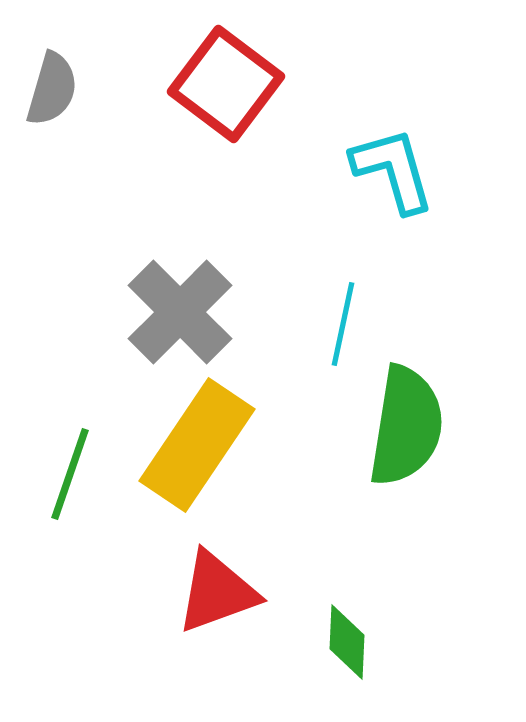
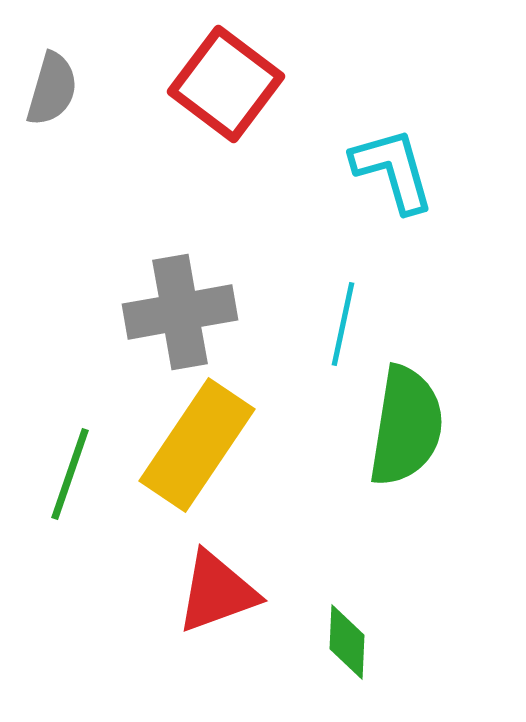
gray cross: rotated 35 degrees clockwise
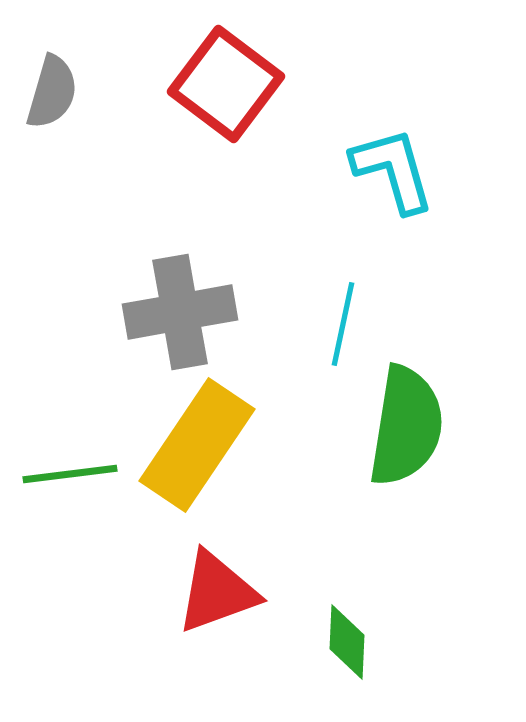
gray semicircle: moved 3 px down
green line: rotated 64 degrees clockwise
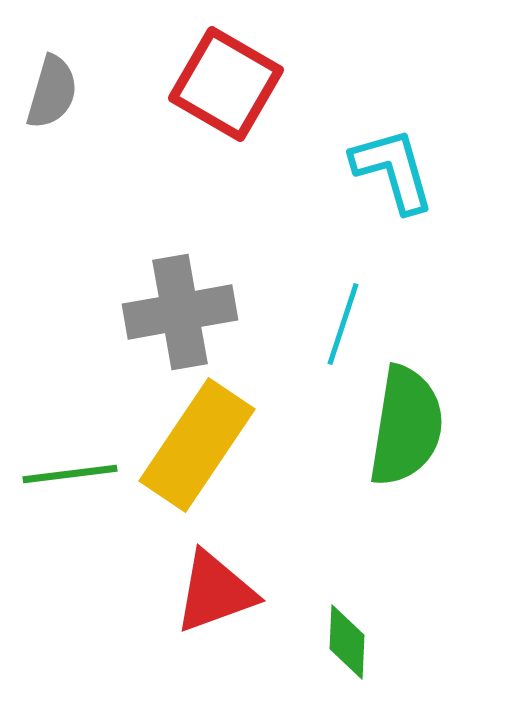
red square: rotated 7 degrees counterclockwise
cyan line: rotated 6 degrees clockwise
red triangle: moved 2 px left
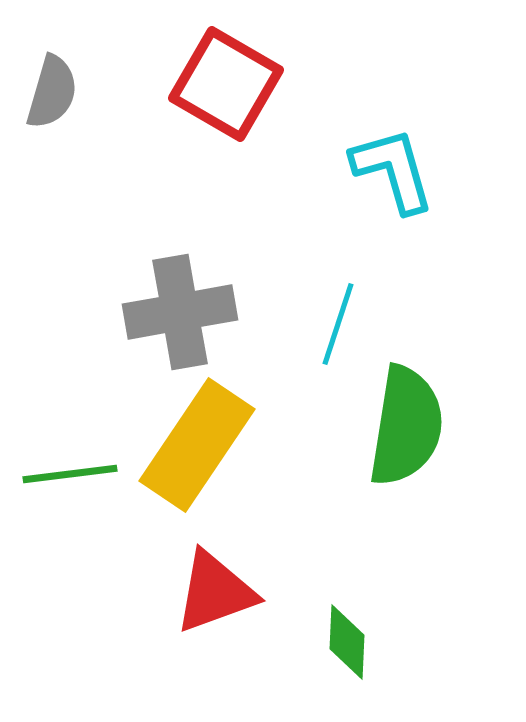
cyan line: moved 5 px left
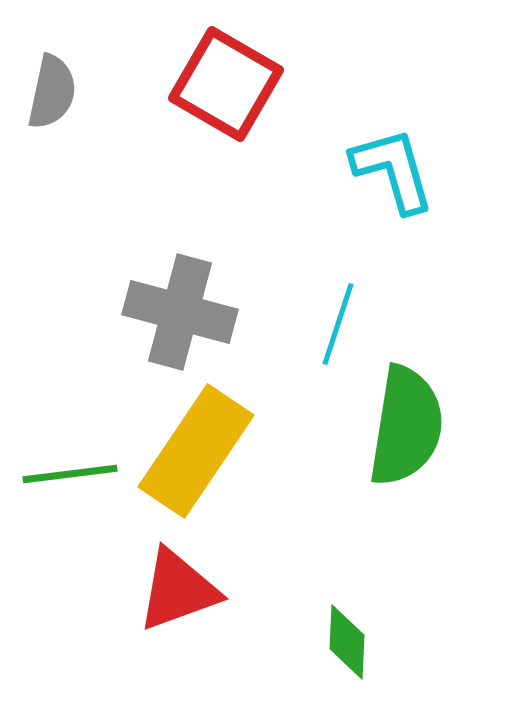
gray semicircle: rotated 4 degrees counterclockwise
gray cross: rotated 25 degrees clockwise
yellow rectangle: moved 1 px left, 6 px down
red triangle: moved 37 px left, 2 px up
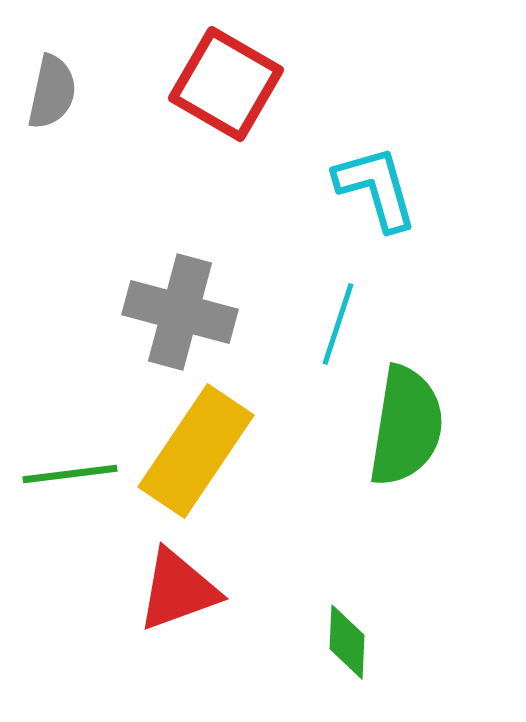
cyan L-shape: moved 17 px left, 18 px down
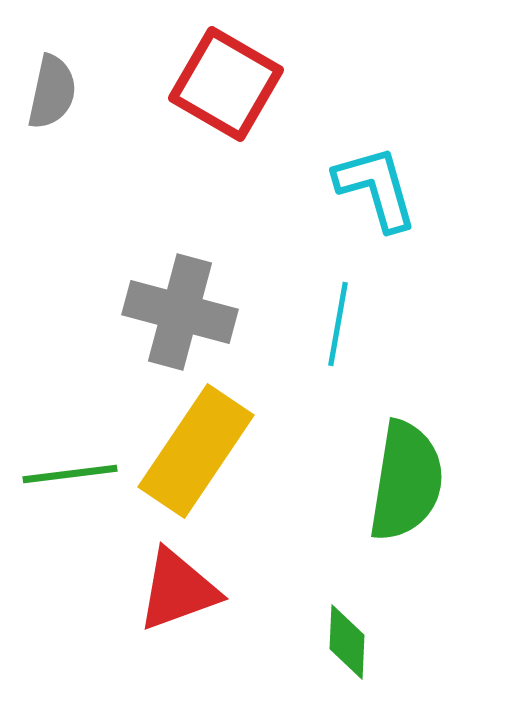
cyan line: rotated 8 degrees counterclockwise
green semicircle: moved 55 px down
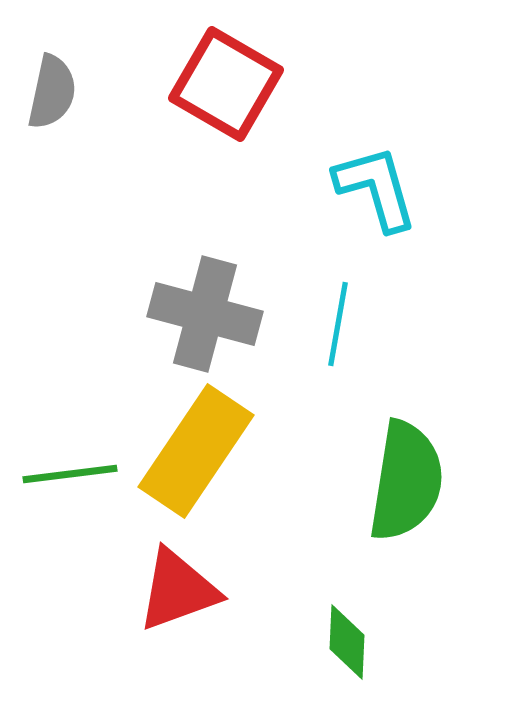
gray cross: moved 25 px right, 2 px down
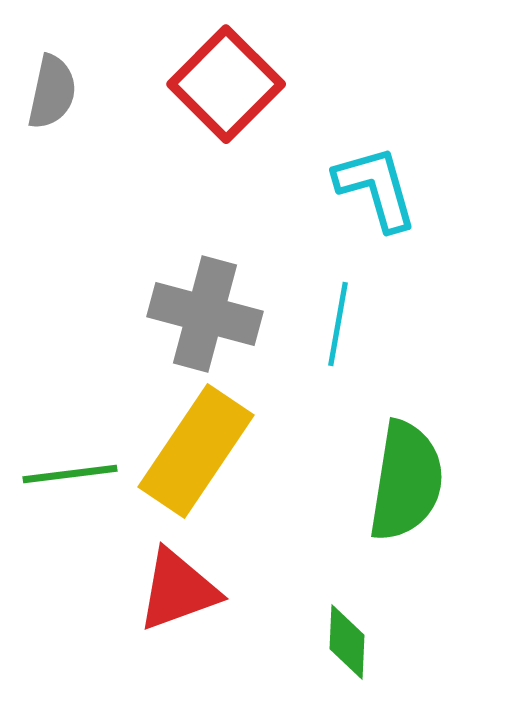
red square: rotated 15 degrees clockwise
